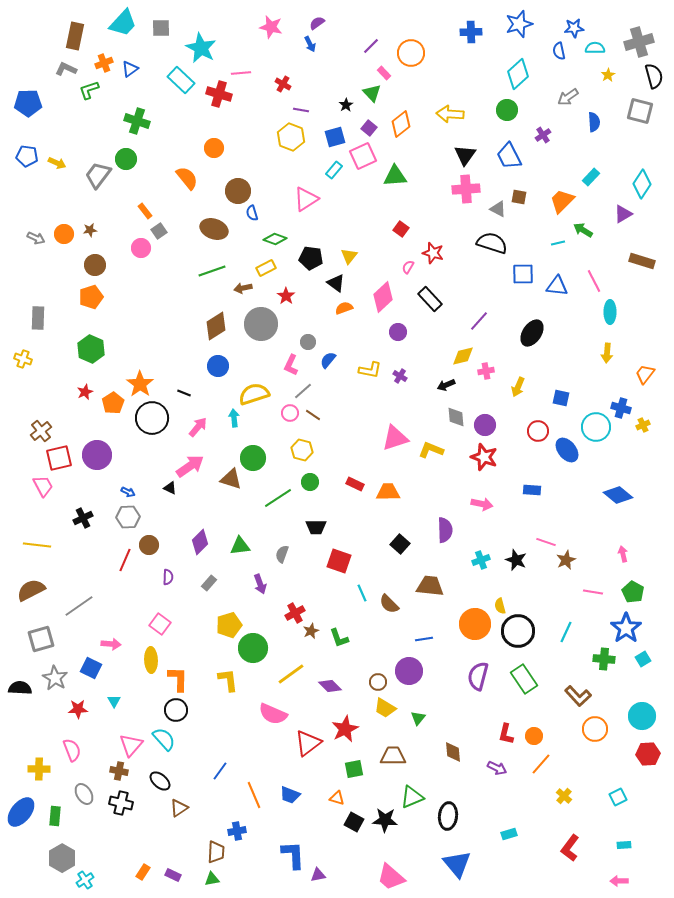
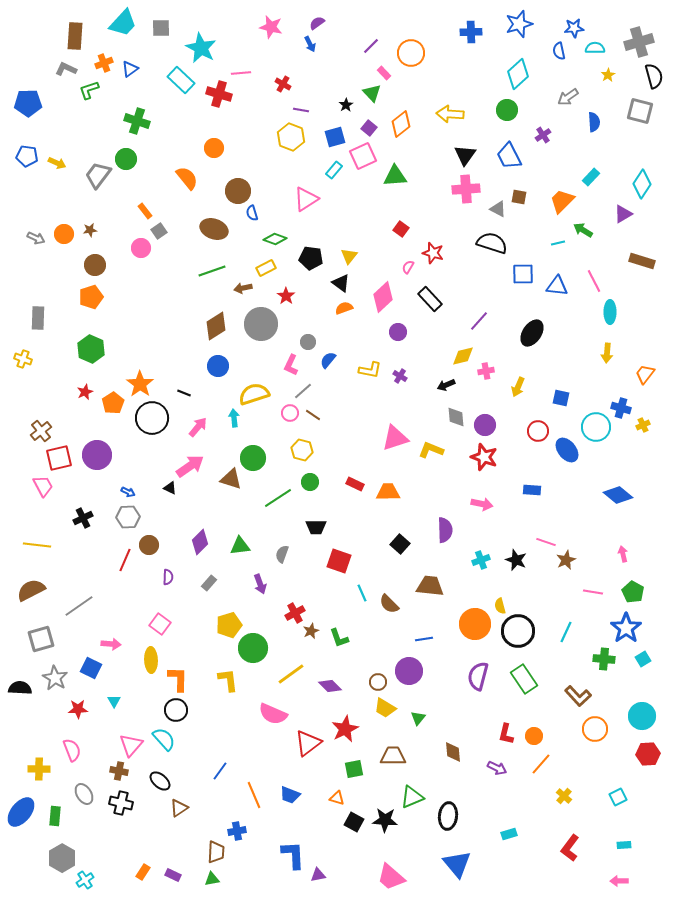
brown rectangle at (75, 36): rotated 8 degrees counterclockwise
black triangle at (336, 283): moved 5 px right
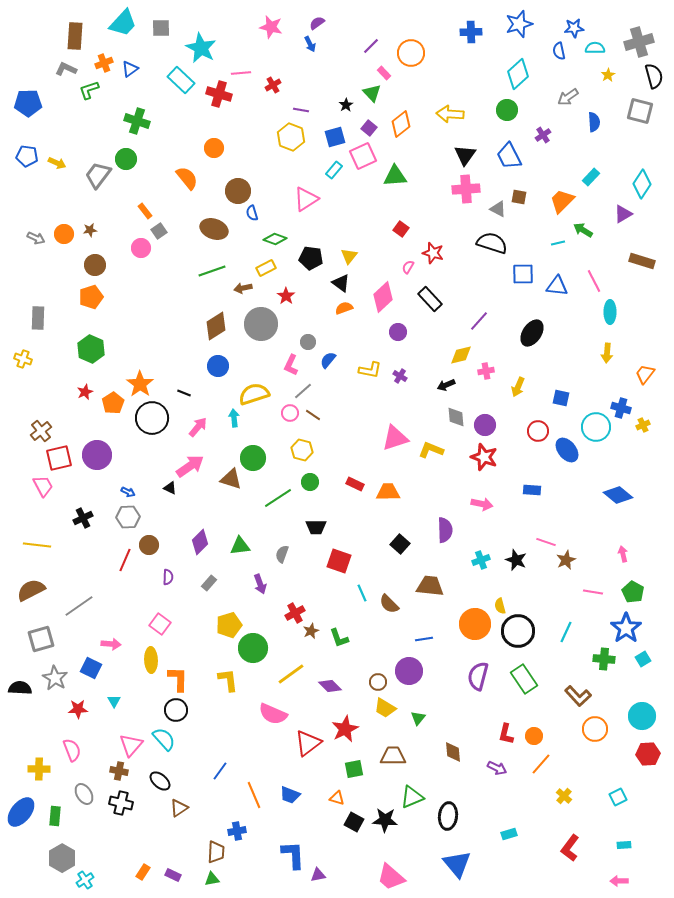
red cross at (283, 84): moved 10 px left, 1 px down; rotated 28 degrees clockwise
yellow diamond at (463, 356): moved 2 px left, 1 px up
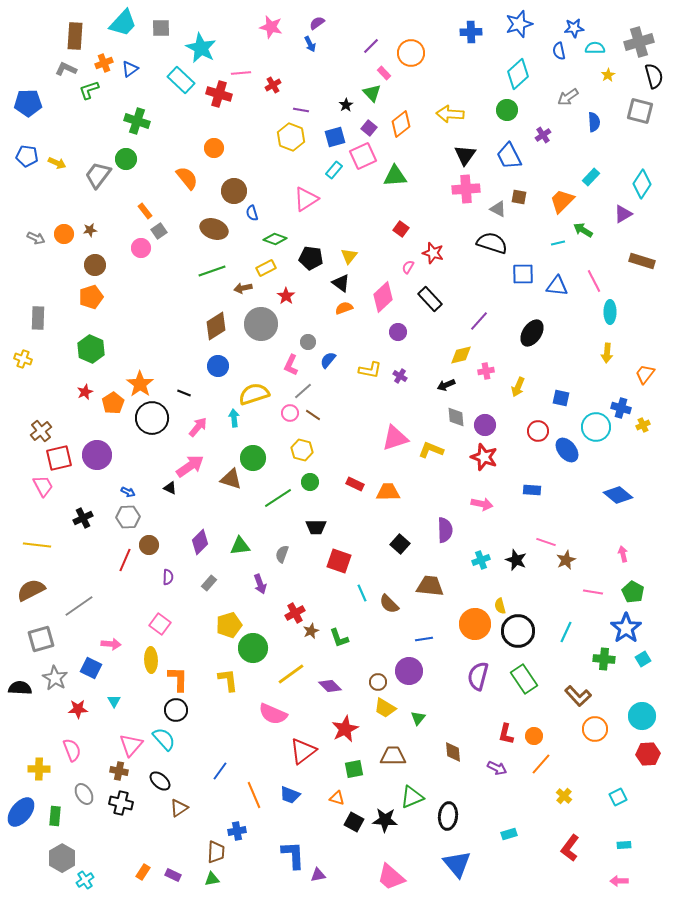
brown circle at (238, 191): moved 4 px left
red triangle at (308, 743): moved 5 px left, 8 px down
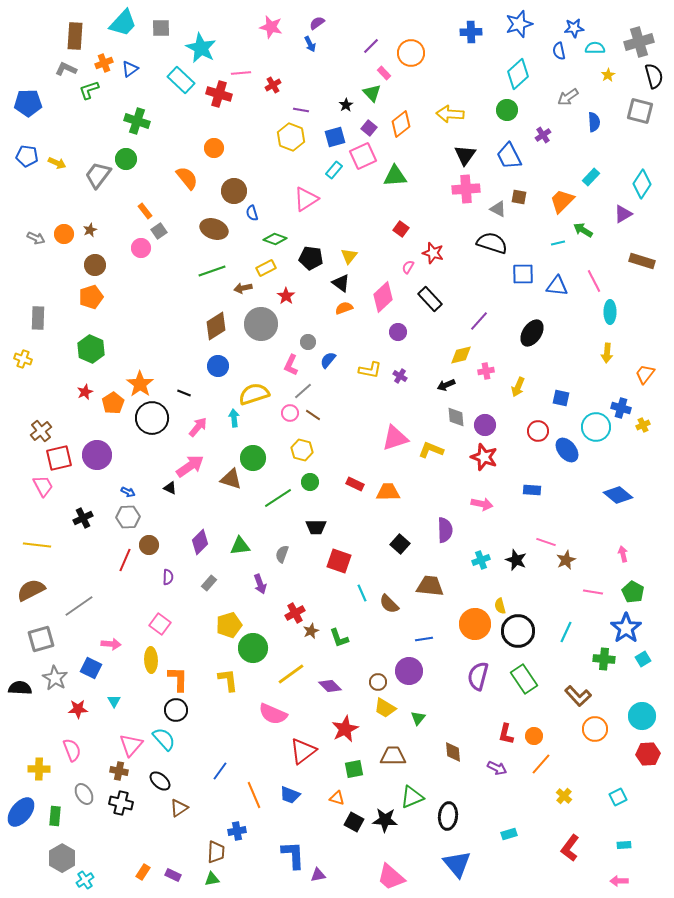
brown star at (90, 230): rotated 16 degrees counterclockwise
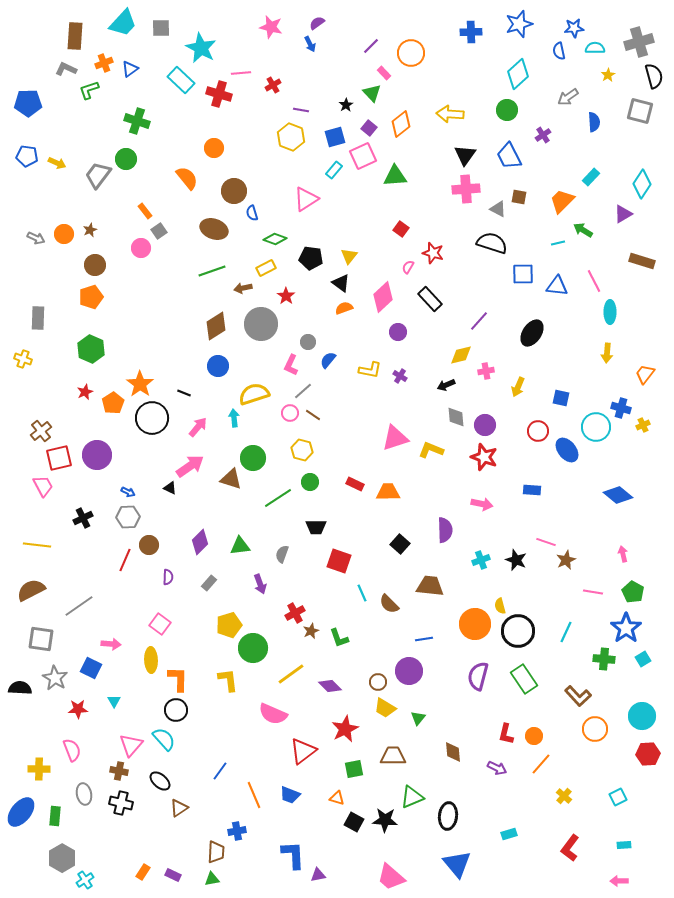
gray square at (41, 639): rotated 24 degrees clockwise
gray ellipse at (84, 794): rotated 20 degrees clockwise
